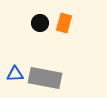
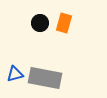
blue triangle: rotated 12 degrees counterclockwise
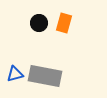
black circle: moved 1 px left
gray rectangle: moved 2 px up
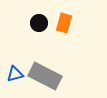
gray rectangle: rotated 16 degrees clockwise
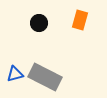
orange rectangle: moved 16 px right, 3 px up
gray rectangle: moved 1 px down
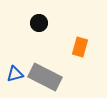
orange rectangle: moved 27 px down
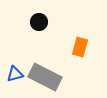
black circle: moved 1 px up
